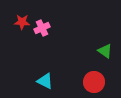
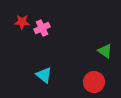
cyan triangle: moved 1 px left, 6 px up; rotated 12 degrees clockwise
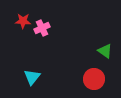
red star: moved 1 px right, 1 px up
cyan triangle: moved 12 px left, 2 px down; rotated 30 degrees clockwise
red circle: moved 3 px up
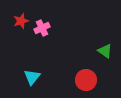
red star: moved 2 px left; rotated 21 degrees counterclockwise
red circle: moved 8 px left, 1 px down
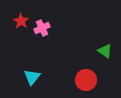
red star: rotated 21 degrees counterclockwise
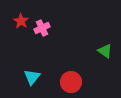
red circle: moved 15 px left, 2 px down
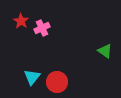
red circle: moved 14 px left
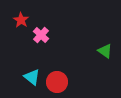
red star: moved 1 px up
pink cross: moved 1 px left, 7 px down; rotated 21 degrees counterclockwise
cyan triangle: rotated 30 degrees counterclockwise
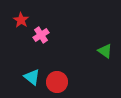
pink cross: rotated 14 degrees clockwise
